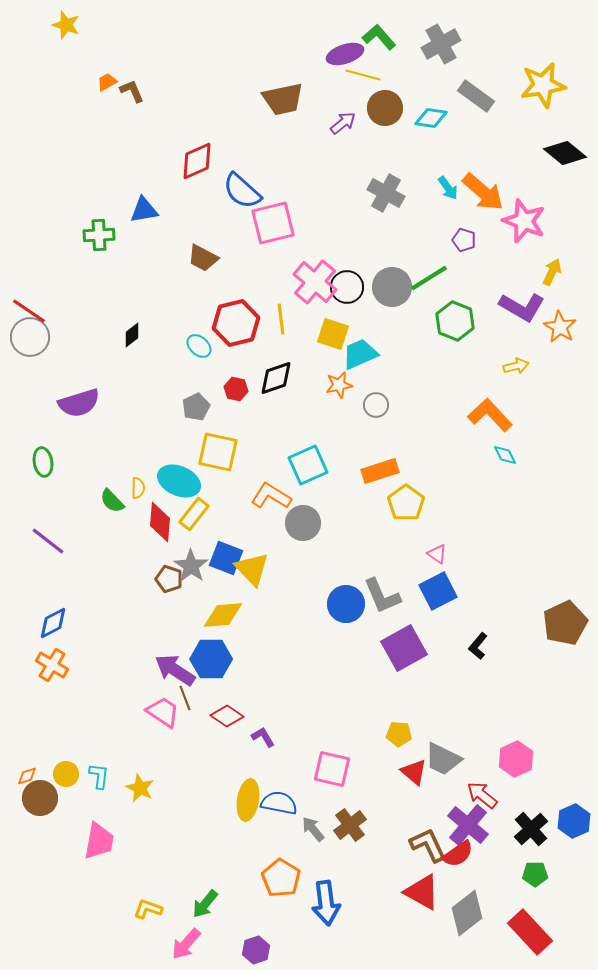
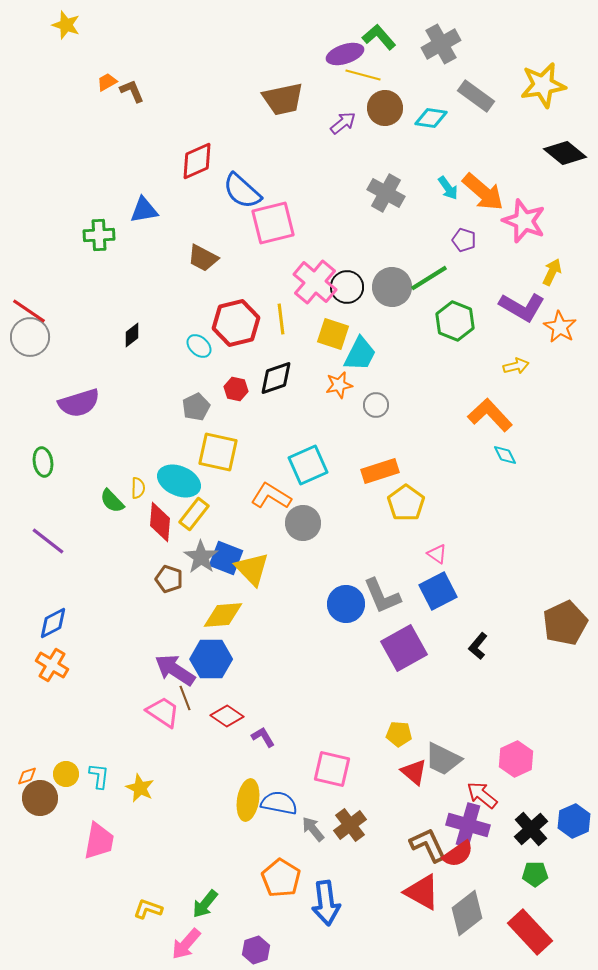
cyan trapezoid at (360, 354): rotated 141 degrees clockwise
gray star at (191, 566): moved 10 px right, 9 px up
purple cross at (468, 825): rotated 24 degrees counterclockwise
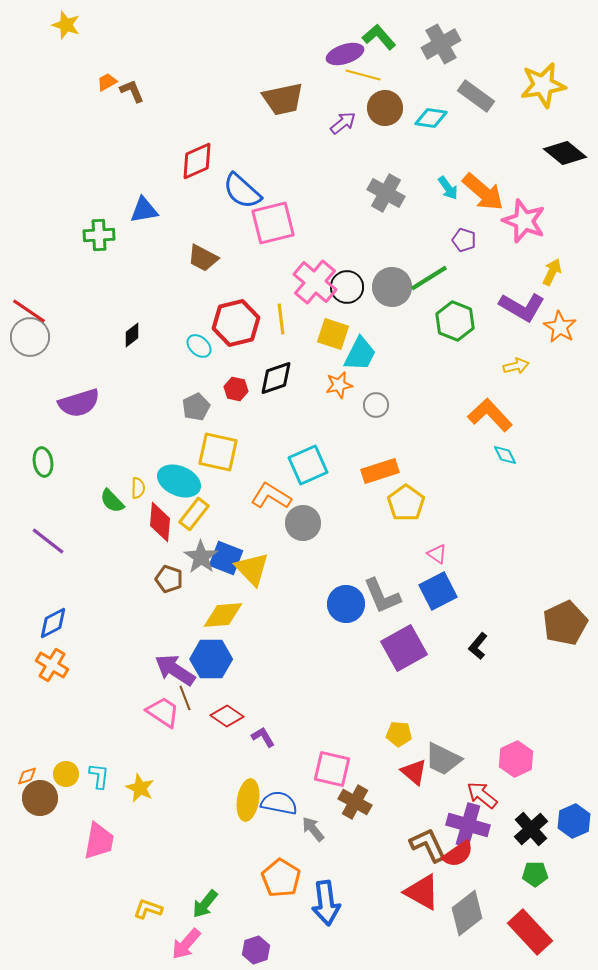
brown cross at (350, 825): moved 5 px right, 23 px up; rotated 24 degrees counterclockwise
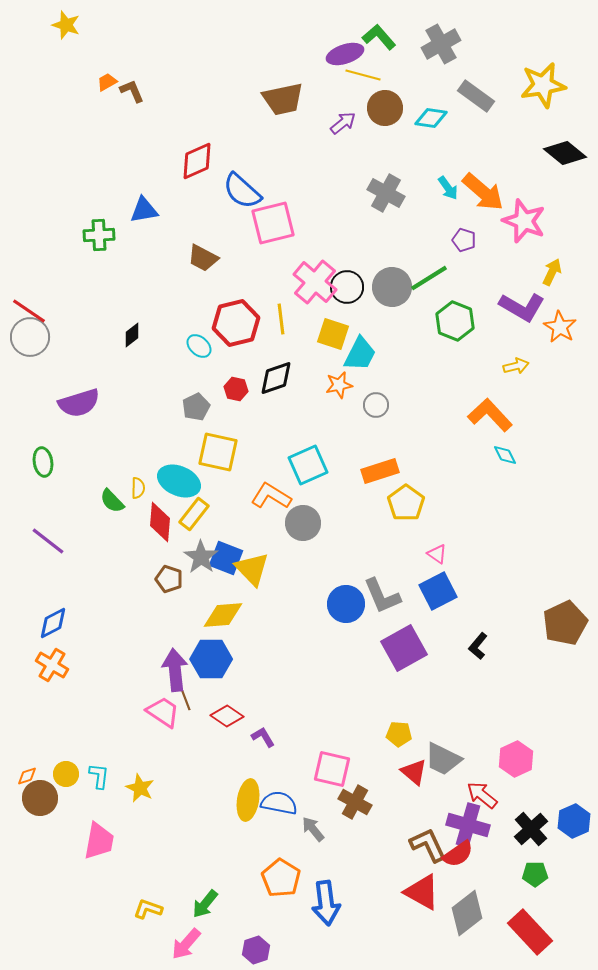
purple arrow at (175, 670): rotated 51 degrees clockwise
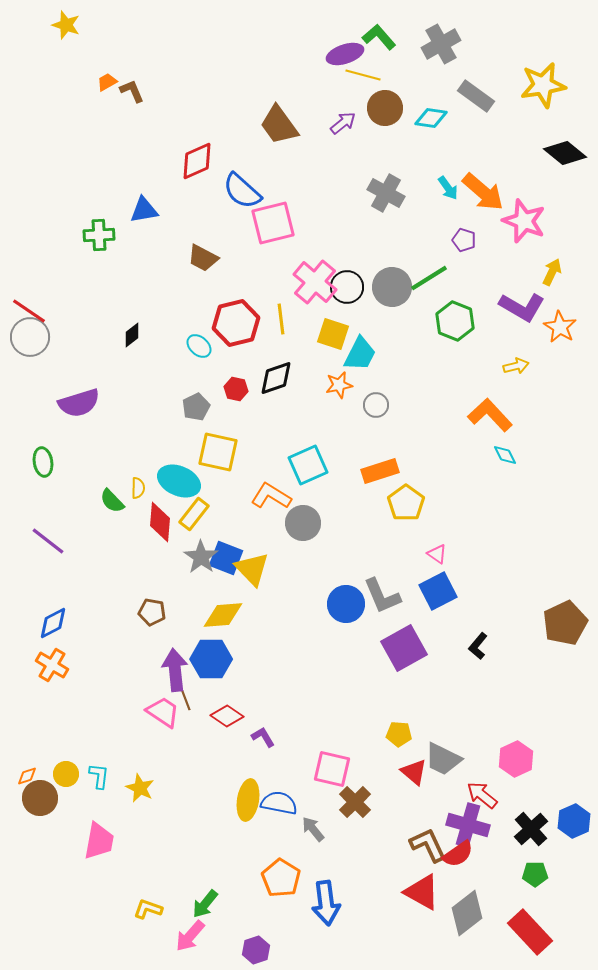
brown trapezoid at (283, 99): moved 4 px left, 26 px down; rotated 66 degrees clockwise
brown pentagon at (169, 579): moved 17 px left, 33 px down; rotated 8 degrees counterclockwise
brown cross at (355, 802): rotated 16 degrees clockwise
pink arrow at (186, 944): moved 4 px right, 8 px up
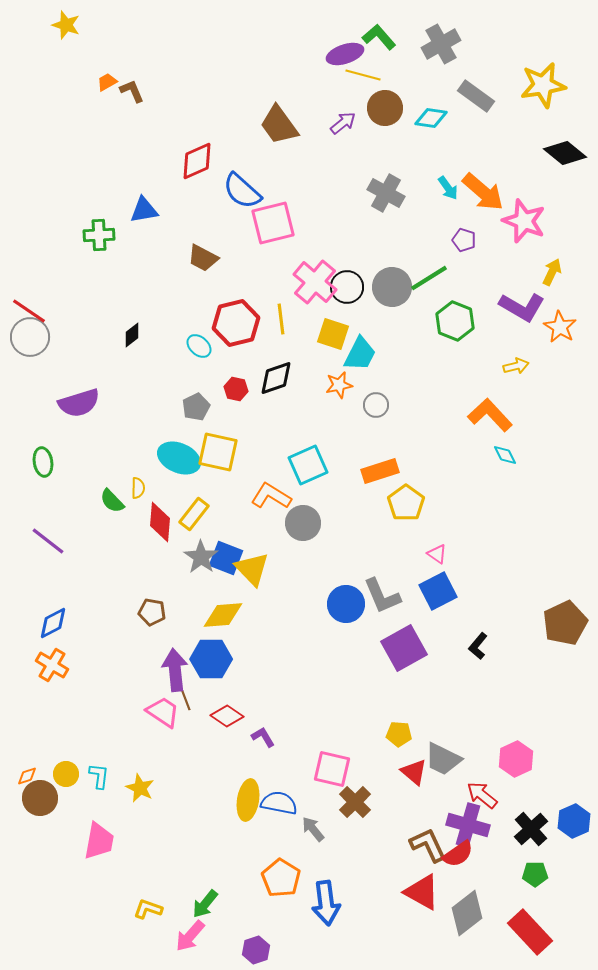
cyan ellipse at (179, 481): moved 23 px up
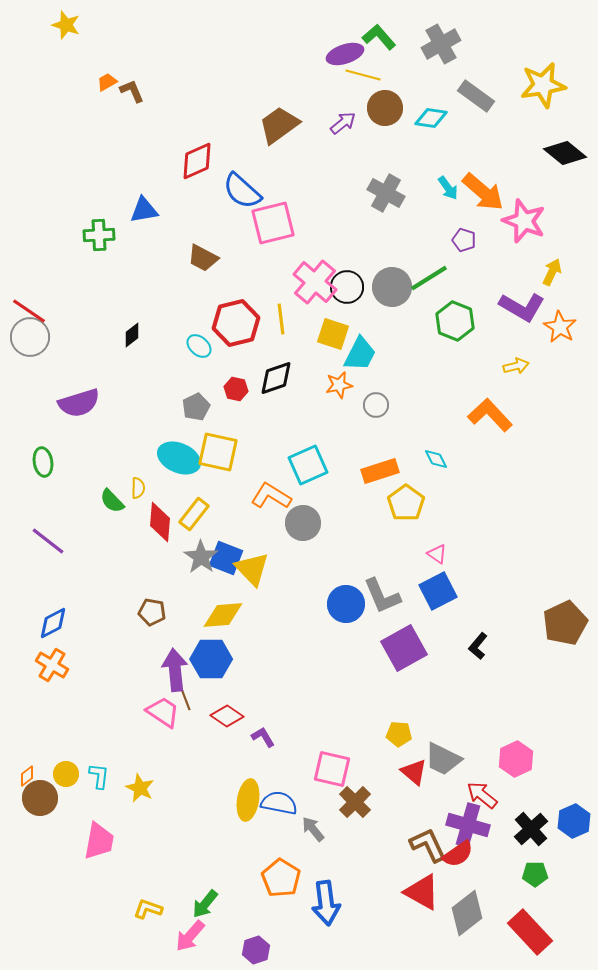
brown trapezoid at (279, 125): rotated 90 degrees clockwise
cyan diamond at (505, 455): moved 69 px left, 4 px down
orange diamond at (27, 776): rotated 20 degrees counterclockwise
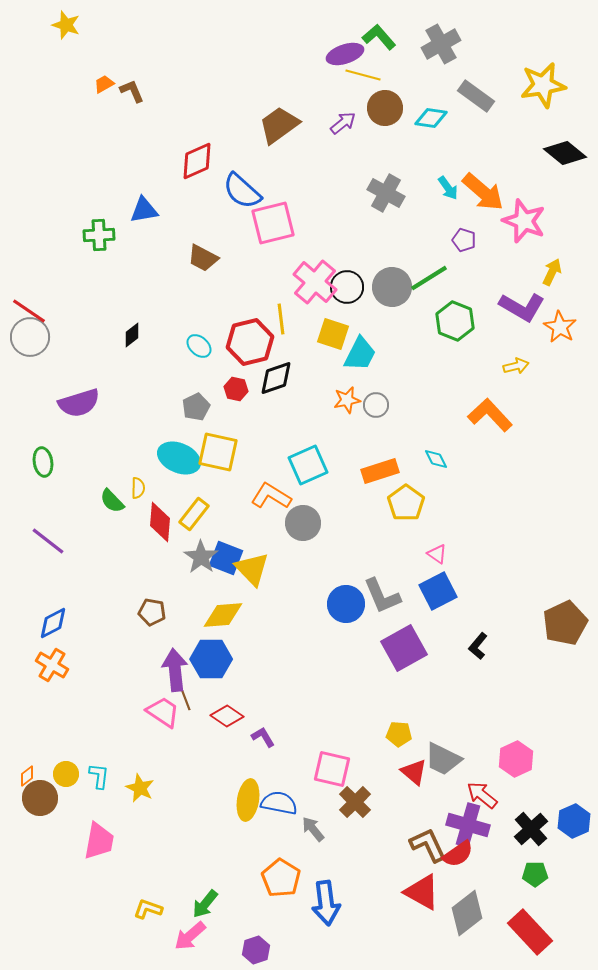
orange trapezoid at (107, 82): moved 3 px left, 2 px down
red hexagon at (236, 323): moved 14 px right, 19 px down
orange star at (339, 385): moved 8 px right, 15 px down
pink arrow at (190, 936): rotated 8 degrees clockwise
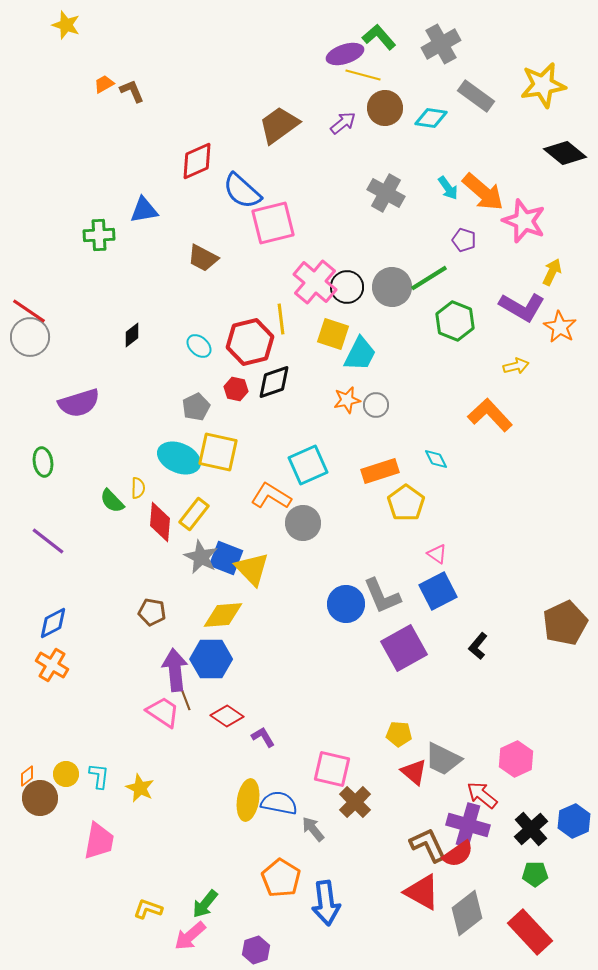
black diamond at (276, 378): moved 2 px left, 4 px down
gray star at (201, 557): rotated 8 degrees counterclockwise
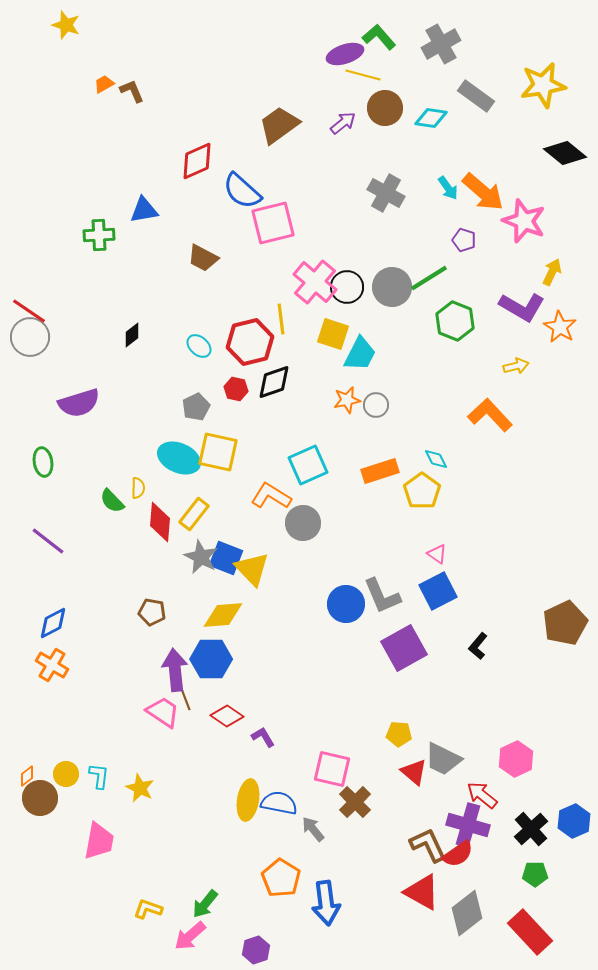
yellow pentagon at (406, 503): moved 16 px right, 12 px up
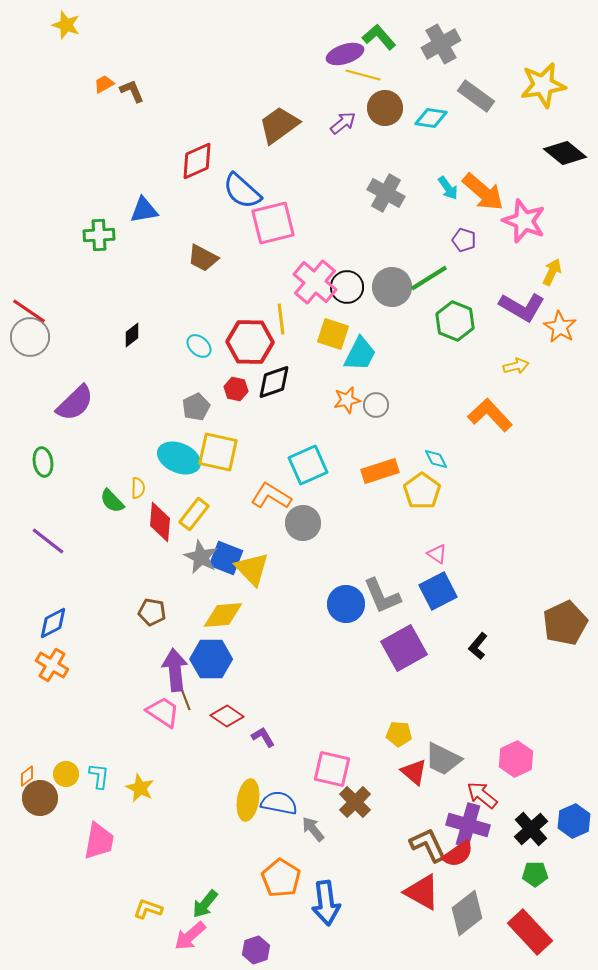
red hexagon at (250, 342): rotated 15 degrees clockwise
purple semicircle at (79, 403): moved 4 px left; rotated 27 degrees counterclockwise
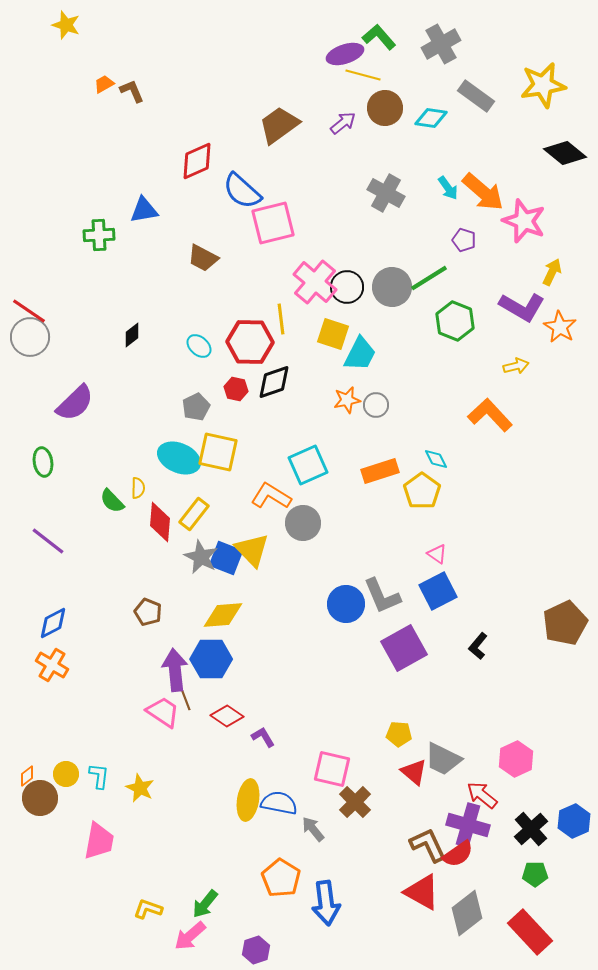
yellow triangle at (252, 569): moved 19 px up
brown pentagon at (152, 612): moved 4 px left; rotated 12 degrees clockwise
